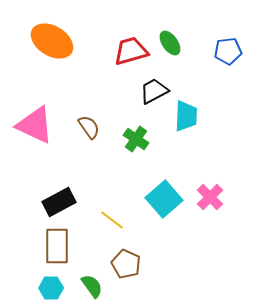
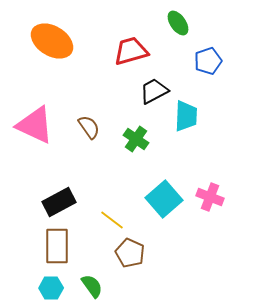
green ellipse: moved 8 px right, 20 px up
blue pentagon: moved 20 px left, 10 px down; rotated 12 degrees counterclockwise
pink cross: rotated 24 degrees counterclockwise
brown pentagon: moved 4 px right, 11 px up
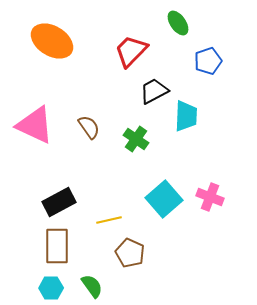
red trapezoid: rotated 30 degrees counterclockwise
yellow line: moved 3 px left; rotated 50 degrees counterclockwise
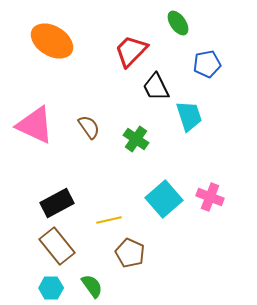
blue pentagon: moved 1 px left, 3 px down; rotated 8 degrees clockwise
black trapezoid: moved 2 px right, 4 px up; rotated 88 degrees counterclockwise
cyan trapezoid: moved 3 px right; rotated 20 degrees counterclockwise
black rectangle: moved 2 px left, 1 px down
brown rectangle: rotated 39 degrees counterclockwise
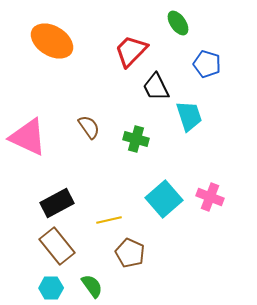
blue pentagon: rotated 28 degrees clockwise
pink triangle: moved 7 px left, 12 px down
green cross: rotated 20 degrees counterclockwise
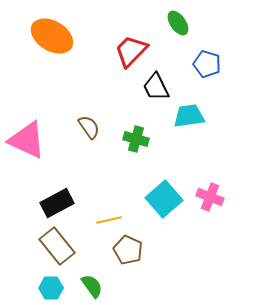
orange ellipse: moved 5 px up
cyan trapezoid: rotated 80 degrees counterclockwise
pink triangle: moved 1 px left, 3 px down
brown pentagon: moved 2 px left, 3 px up
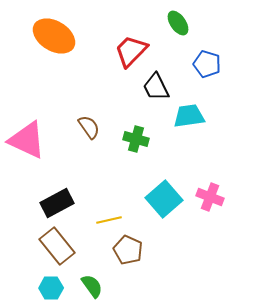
orange ellipse: moved 2 px right
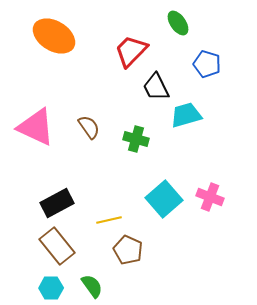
cyan trapezoid: moved 3 px left, 1 px up; rotated 8 degrees counterclockwise
pink triangle: moved 9 px right, 13 px up
